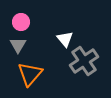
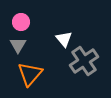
white triangle: moved 1 px left
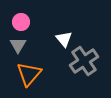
orange triangle: moved 1 px left
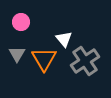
gray triangle: moved 1 px left, 9 px down
gray cross: moved 1 px right
orange triangle: moved 15 px right, 15 px up; rotated 12 degrees counterclockwise
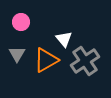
orange triangle: moved 2 px right, 1 px down; rotated 32 degrees clockwise
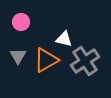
white triangle: rotated 36 degrees counterclockwise
gray triangle: moved 1 px right, 2 px down
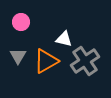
orange triangle: moved 1 px down
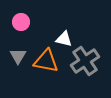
orange triangle: rotated 40 degrees clockwise
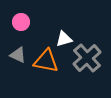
white triangle: rotated 30 degrees counterclockwise
gray triangle: moved 1 px up; rotated 36 degrees counterclockwise
gray cross: moved 2 px right, 3 px up; rotated 8 degrees counterclockwise
